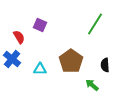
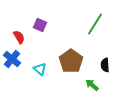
cyan triangle: rotated 40 degrees clockwise
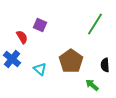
red semicircle: moved 3 px right
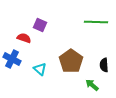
green line: moved 1 px right, 2 px up; rotated 60 degrees clockwise
red semicircle: moved 2 px right, 1 px down; rotated 40 degrees counterclockwise
blue cross: rotated 12 degrees counterclockwise
black semicircle: moved 1 px left
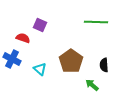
red semicircle: moved 1 px left
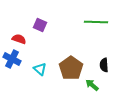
red semicircle: moved 4 px left, 1 px down
brown pentagon: moved 7 px down
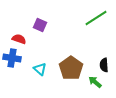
green line: moved 4 px up; rotated 35 degrees counterclockwise
blue cross: moved 1 px up; rotated 18 degrees counterclockwise
green arrow: moved 3 px right, 3 px up
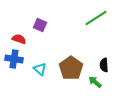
blue cross: moved 2 px right, 1 px down
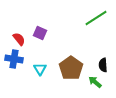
purple square: moved 8 px down
red semicircle: rotated 32 degrees clockwise
black semicircle: moved 1 px left
cyan triangle: rotated 16 degrees clockwise
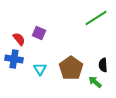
purple square: moved 1 px left
